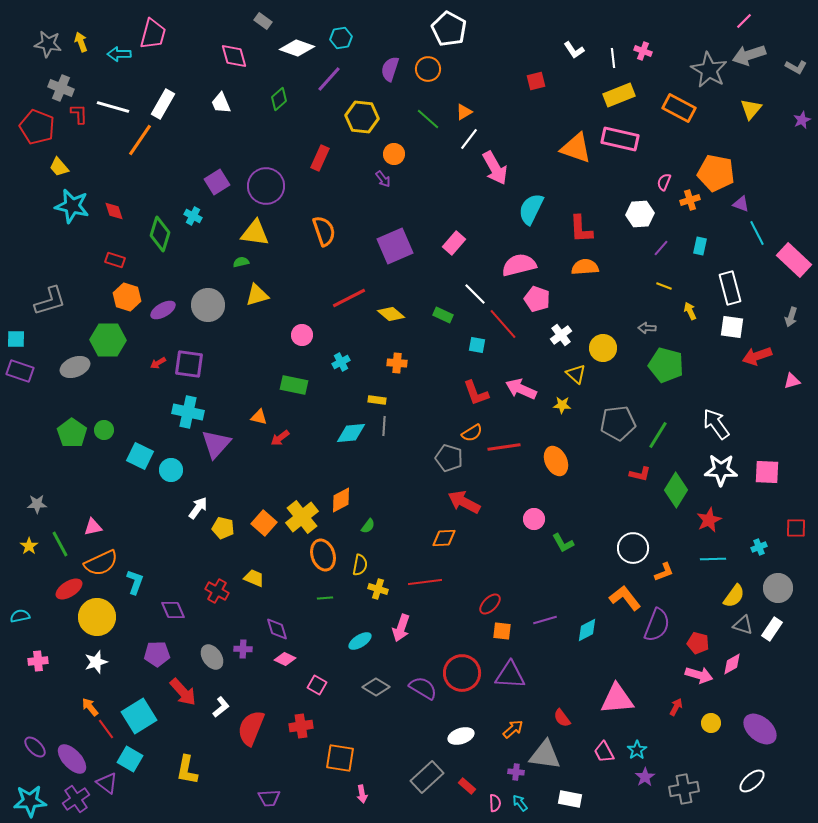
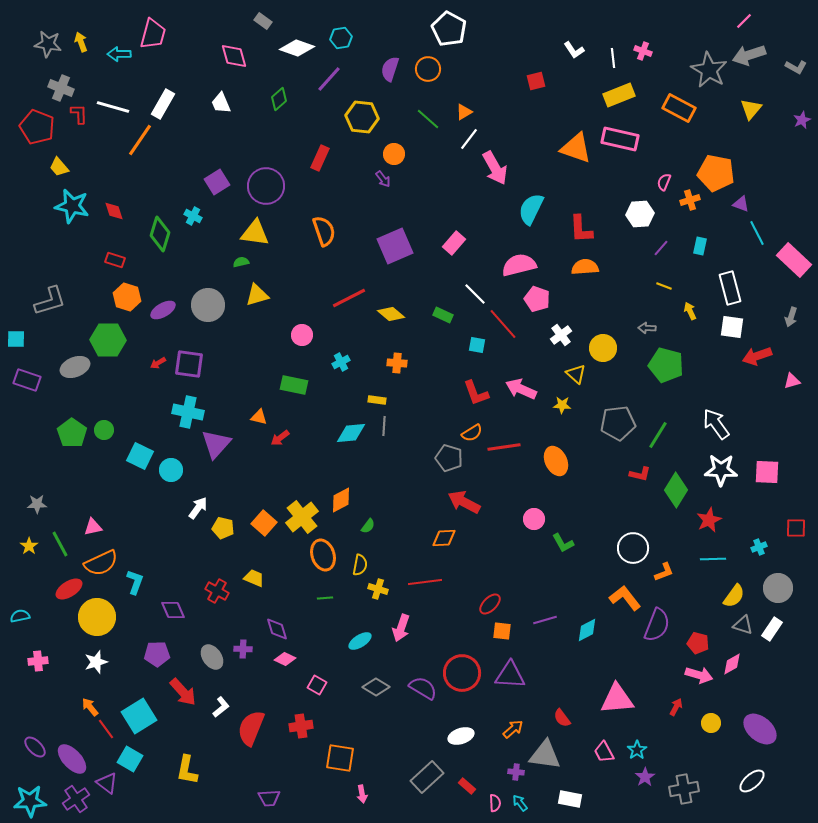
purple rectangle at (20, 371): moved 7 px right, 9 px down
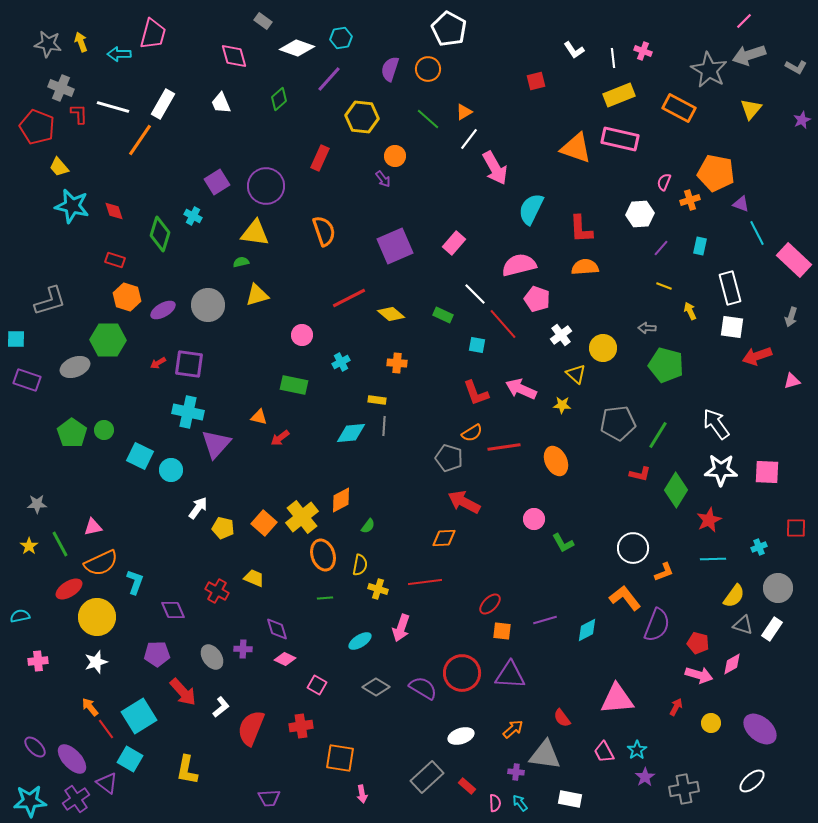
orange circle at (394, 154): moved 1 px right, 2 px down
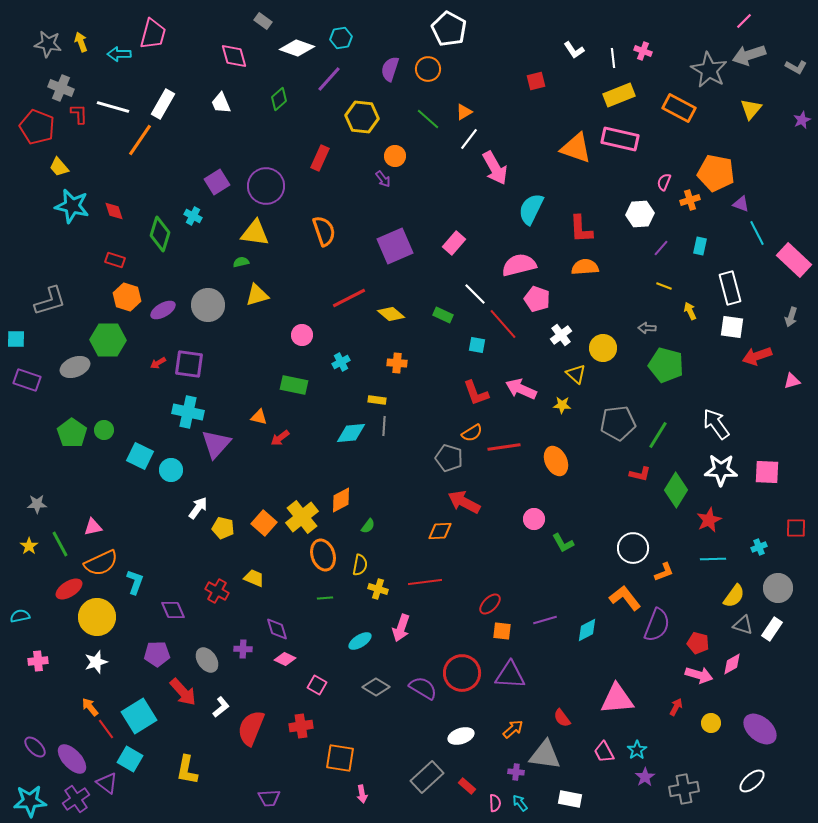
orange diamond at (444, 538): moved 4 px left, 7 px up
gray ellipse at (212, 657): moved 5 px left, 3 px down
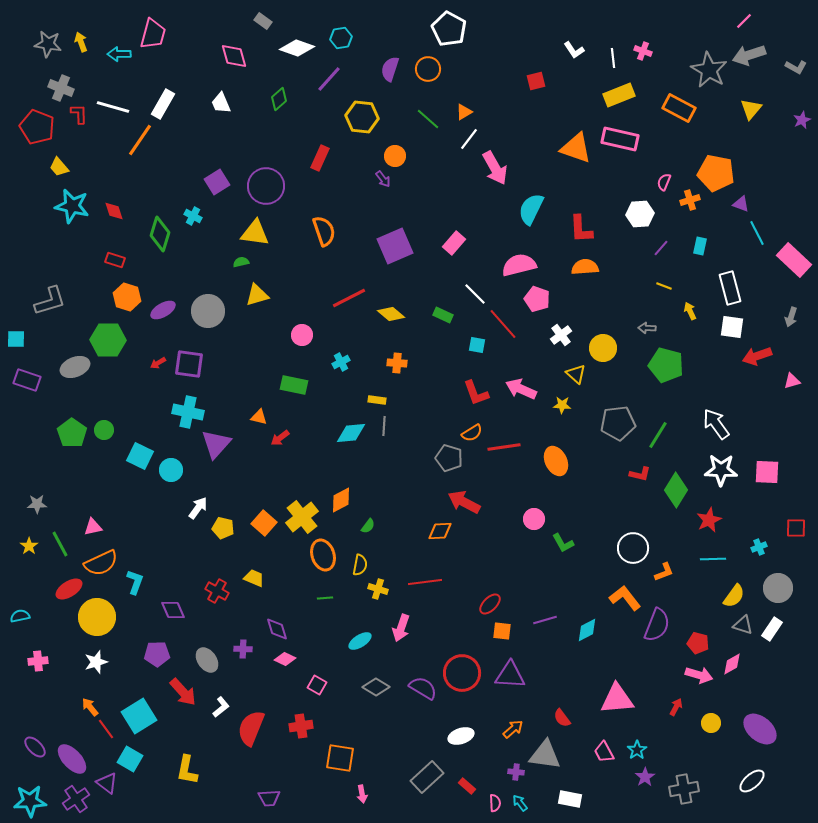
gray circle at (208, 305): moved 6 px down
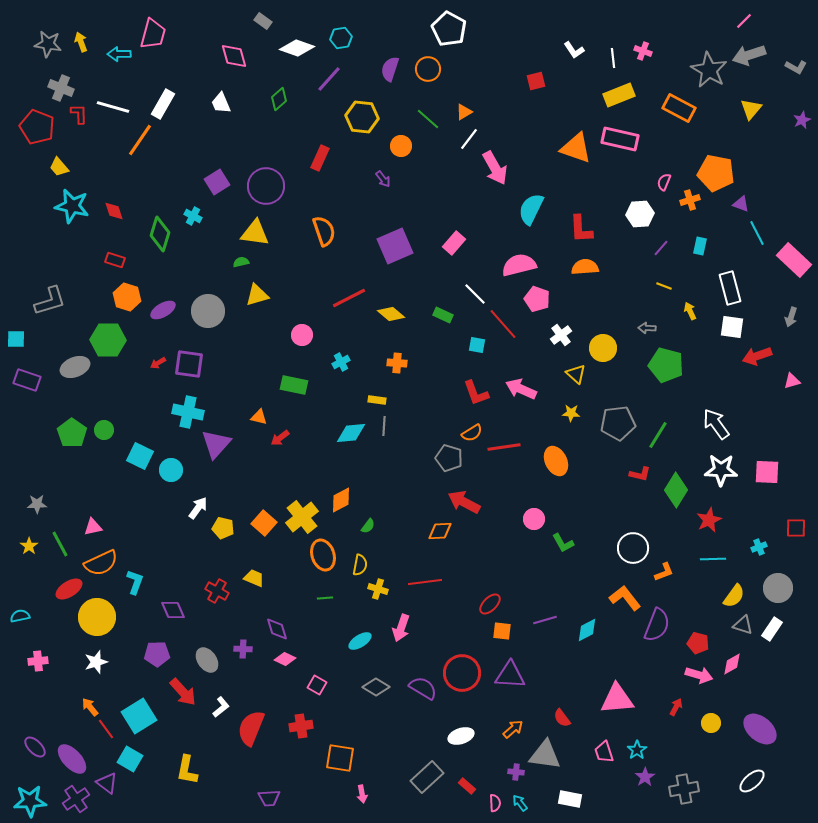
orange circle at (395, 156): moved 6 px right, 10 px up
yellow star at (562, 405): moved 9 px right, 8 px down
pink trapezoid at (604, 752): rotated 10 degrees clockwise
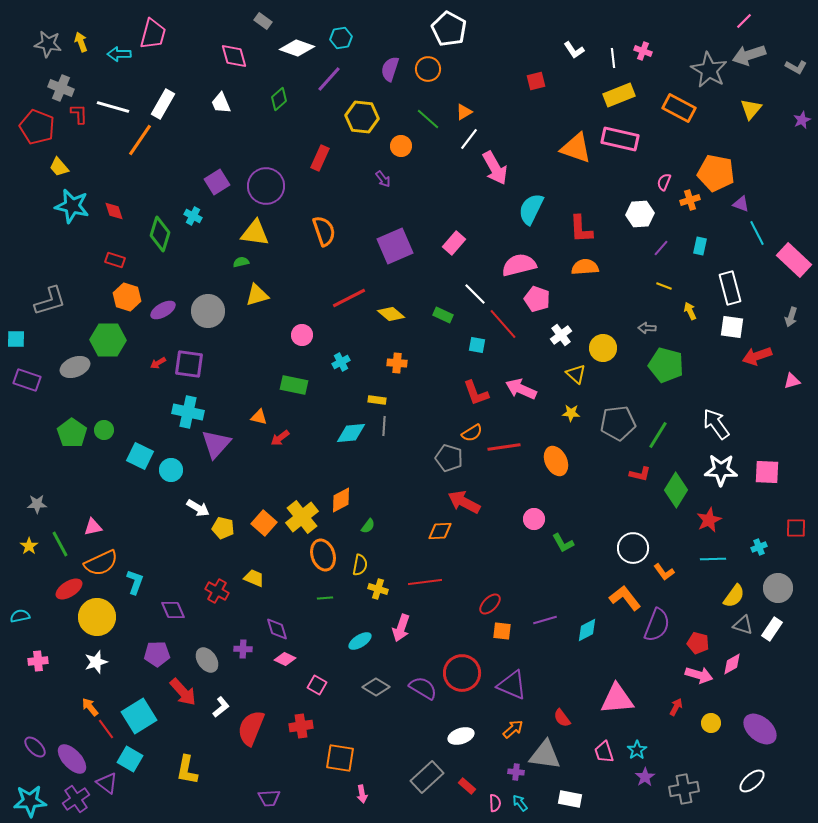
white arrow at (198, 508): rotated 85 degrees clockwise
orange L-shape at (664, 572): rotated 75 degrees clockwise
purple triangle at (510, 675): moved 2 px right, 10 px down; rotated 20 degrees clockwise
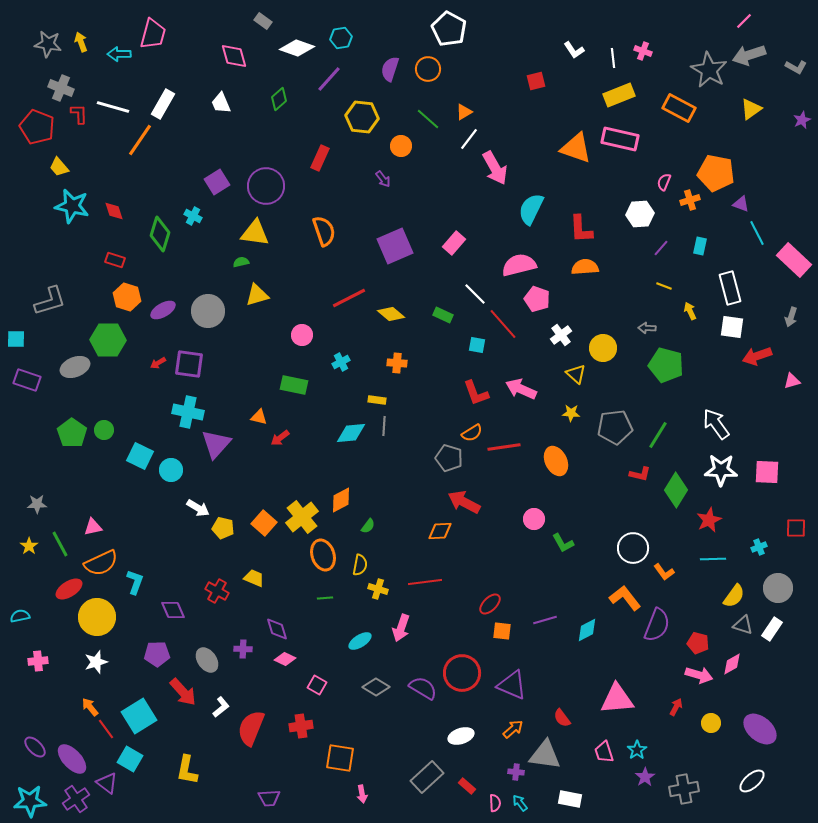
yellow triangle at (751, 109): rotated 15 degrees clockwise
gray pentagon at (618, 423): moved 3 px left, 4 px down
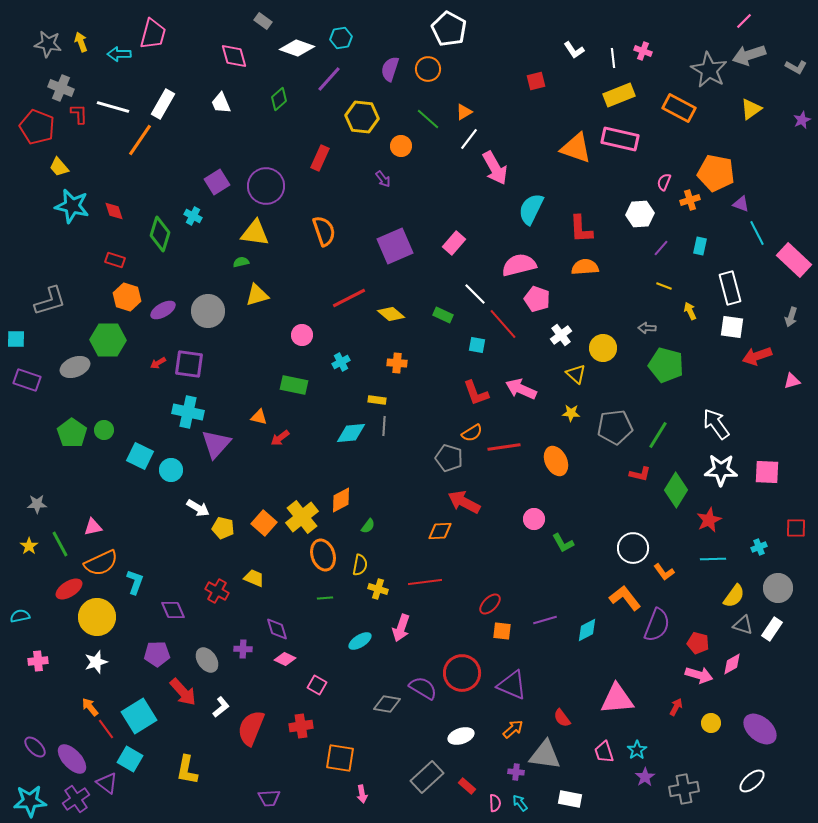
gray diamond at (376, 687): moved 11 px right, 17 px down; rotated 20 degrees counterclockwise
